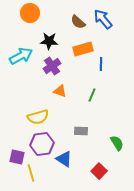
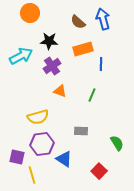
blue arrow: rotated 25 degrees clockwise
yellow line: moved 1 px right, 2 px down
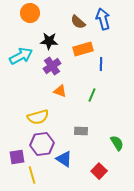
purple square: rotated 21 degrees counterclockwise
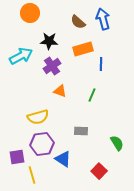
blue triangle: moved 1 px left
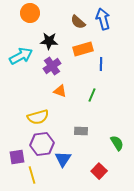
blue triangle: rotated 30 degrees clockwise
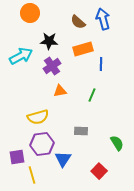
orange triangle: rotated 32 degrees counterclockwise
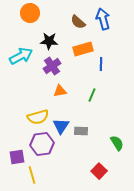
blue triangle: moved 2 px left, 33 px up
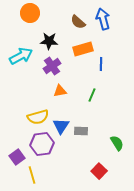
purple square: rotated 28 degrees counterclockwise
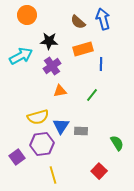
orange circle: moved 3 px left, 2 px down
green line: rotated 16 degrees clockwise
yellow line: moved 21 px right
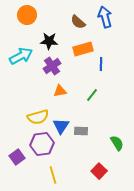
blue arrow: moved 2 px right, 2 px up
